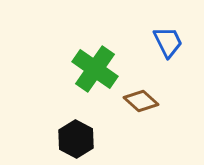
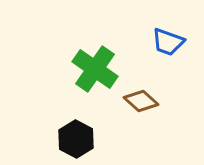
blue trapezoid: rotated 136 degrees clockwise
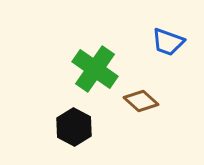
black hexagon: moved 2 px left, 12 px up
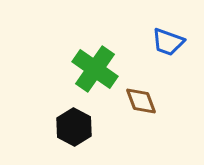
brown diamond: rotated 28 degrees clockwise
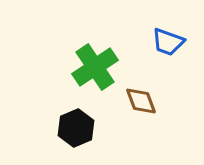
green cross: moved 2 px up; rotated 21 degrees clockwise
black hexagon: moved 2 px right, 1 px down; rotated 9 degrees clockwise
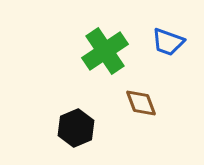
green cross: moved 10 px right, 16 px up
brown diamond: moved 2 px down
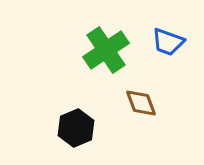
green cross: moved 1 px right, 1 px up
